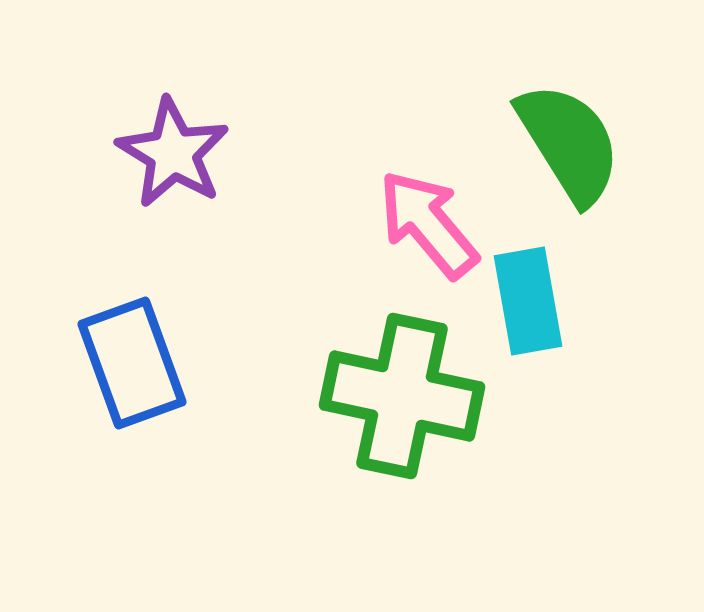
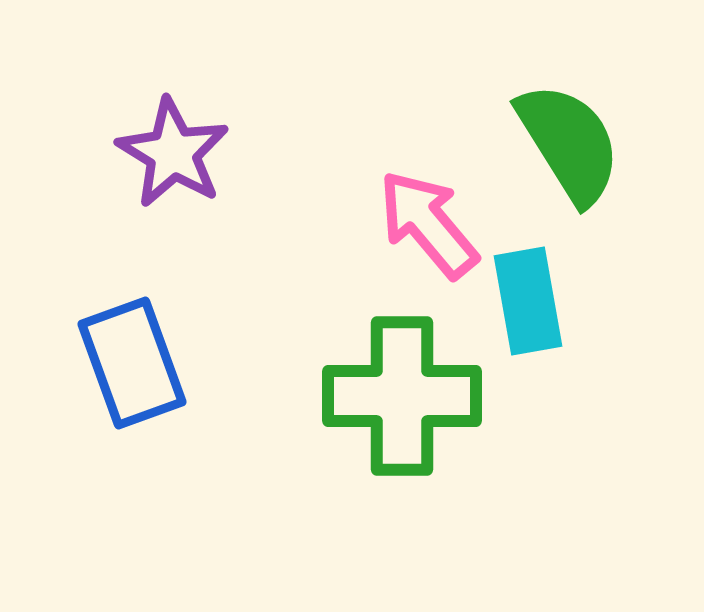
green cross: rotated 12 degrees counterclockwise
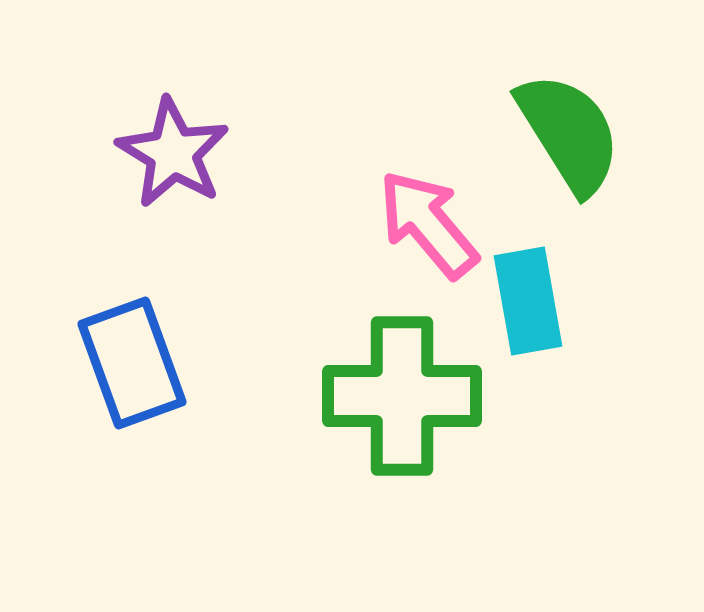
green semicircle: moved 10 px up
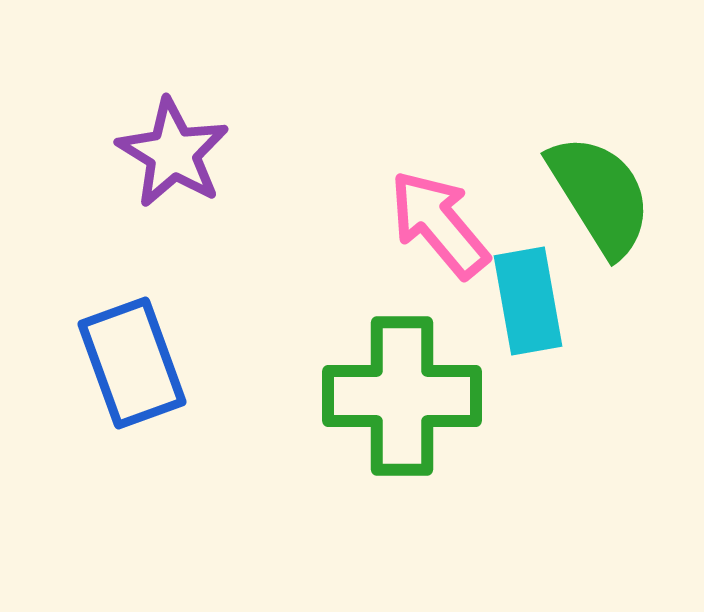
green semicircle: moved 31 px right, 62 px down
pink arrow: moved 11 px right
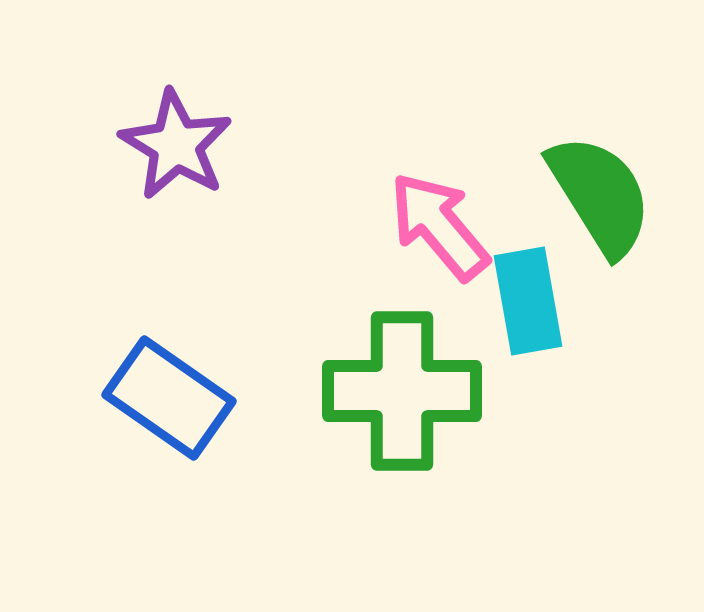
purple star: moved 3 px right, 8 px up
pink arrow: moved 2 px down
blue rectangle: moved 37 px right, 35 px down; rotated 35 degrees counterclockwise
green cross: moved 5 px up
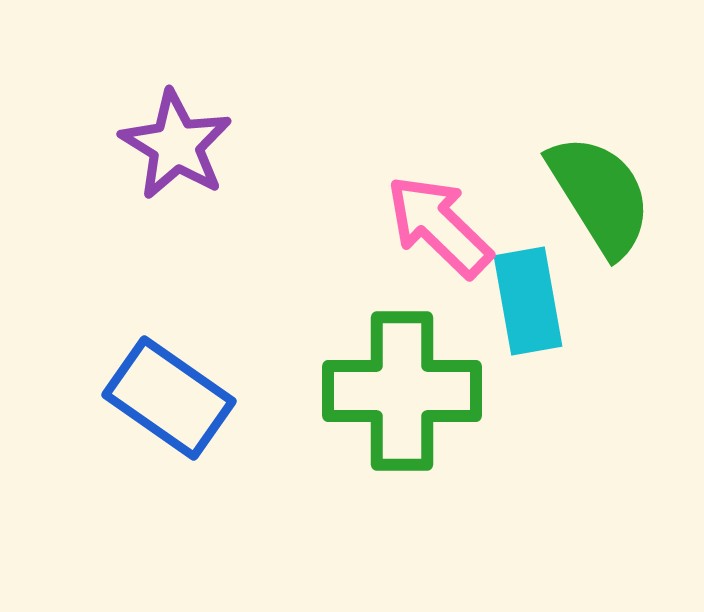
pink arrow: rotated 6 degrees counterclockwise
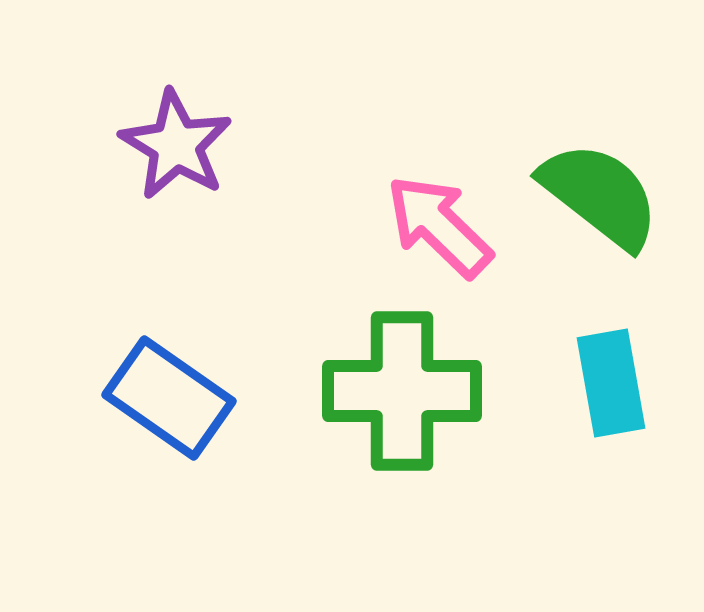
green semicircle: rotated 20 degrees counterclockwise
cyan rectangle: moved 83 px right, 82 px down
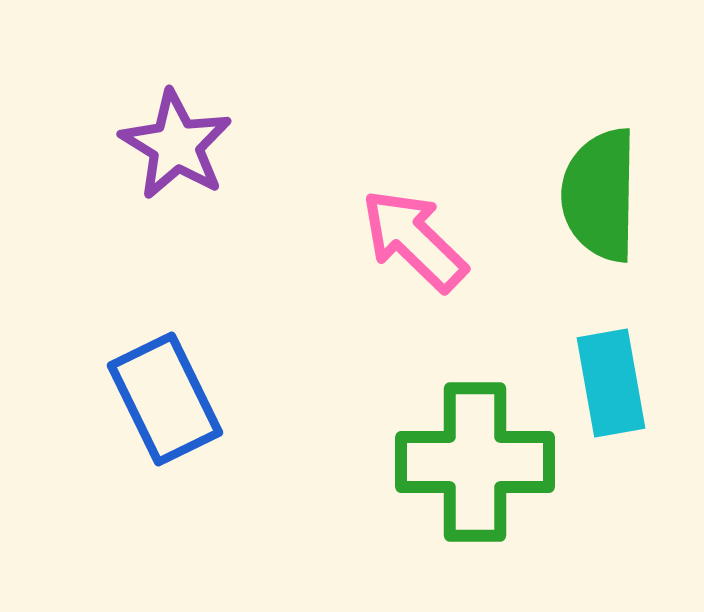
green semicircle: rotated 127 degrees counterclockwise
pink arrow: moved 25 px left, 14 px down
green cross: moved 73 px right, 71 px down
blue rectangle: moved 4 px left, 1 px down; rotated 29 degrees clockwise
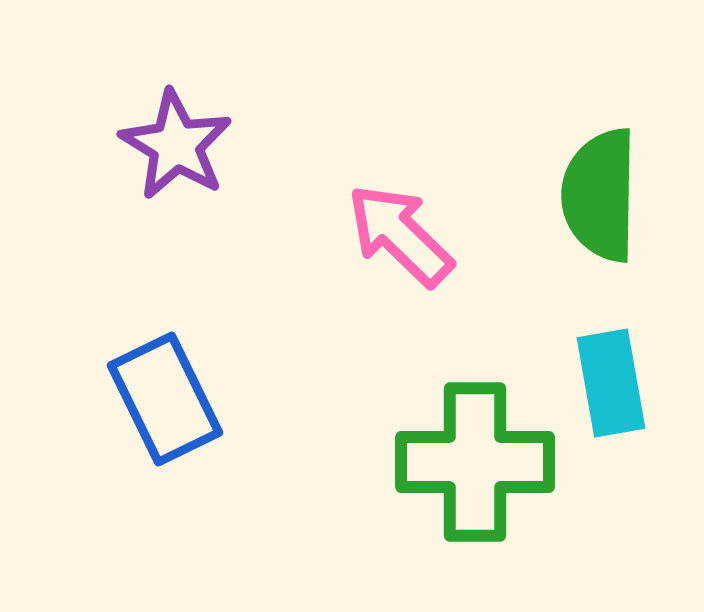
pink arrow: moved 14 px left, 5 px up
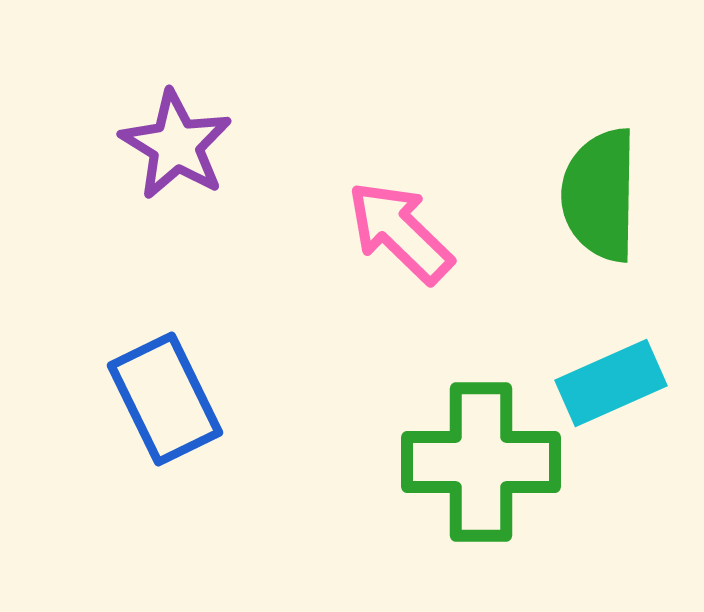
pink arrow: moved 3 px up
cyan rectangle: rotated 76 degrees clockwise
green cross: moved 6 px right
